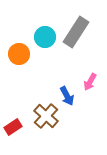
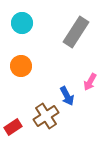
cyan circle: moved 23 px left, 14 px up
orange circle: moved 2 px right, 12 px down
brown cross: rotated 15 degrees clockwise
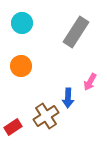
blue arrow: moved 1 px right, 2 px down; rotated 30 degrees clockwise
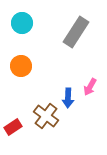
pink arrow: moved 5 px down
brown cross: rotated 20 degrees counterclockwise
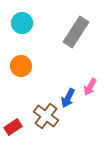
blue arrow: rotated 24 degrees clockwise
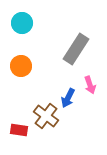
gray rectangle: moved 17 px down
pink arrow: moved 2 px up; rotated 48 degrees counterclockwise
red rectangle: moved 6 px right, 3 px down; rotated 42 degrees clockwise
